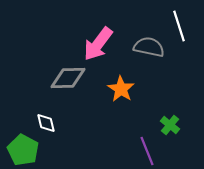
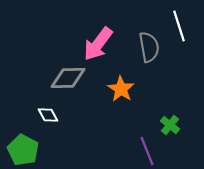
gray semicircle: rotated 68 degrees clockwise
white diamond: moved 2 px right, 8 px up; rotated 15 degrees counterclockwise
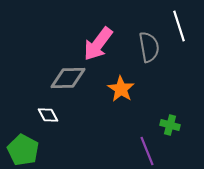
green cross: rotated 24 degrees counterclockwise
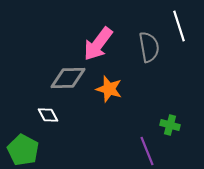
orange star: moved 12 px left; rotated 16 degrees counterclockwise
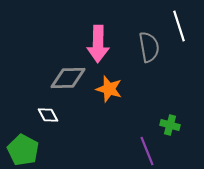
pink arrow: rotated 36 degrees counterclockwise
